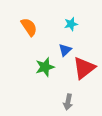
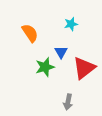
orange semicircle: moved 1 px right, 6 px down
blue triangle: moved 4 px left, 2 px down; rotated 16 degrees counterclockwise
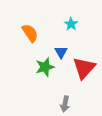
cyan star: rotated 24 degrees counterclockwise
red triangle: rotated 10 degrees counterclockwise
gray arrow: moved 3 px left, 2 px down
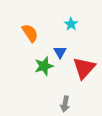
blue triangle: moved 1 px left
green star: moved 1 px left, 1 px up
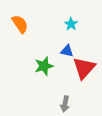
orange semicircle: moved 10 px left, 9 px up
blue triangle: moved 7 px right, 1 px up; rotated 48 degrees counterclockwise
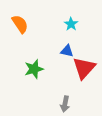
green star: moved 10 px left, 3 px down
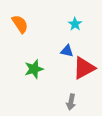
cyan star: moved 4 px right
red triangle: rotated 20 degrees clockwise
gray arrow: moved 6 px right, 2 px up
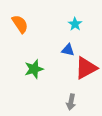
blue triangle: moved 1 px right, 1 px up
red triangle: moved 2 px right
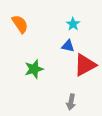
cyan star: moved 2 px left
blue triangle: moved 4 px up
red triangle: moved 1 px left, 3 px up
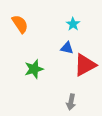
blue triangle: moved 1 px left, 2 px down
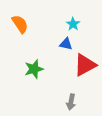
blue triangle: moved 1 px left, 4 px up
